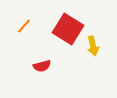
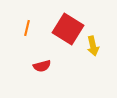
orange line: moved 3 px right, 2 px down; rotated 28 degrees counterclockwise
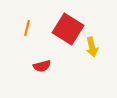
yellow arrow: moved 1 px left, 1 px down
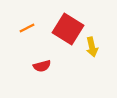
orange line: rotated 49 degrees clockwise
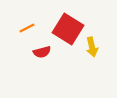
red semicircle: moved 14 px up
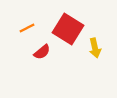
yellow arrow: moved 3 px right, 1 px down
red semicircle: rotated 24 degrees counterclockwise
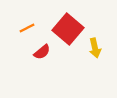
red square: rotated 8 degrees clockwise
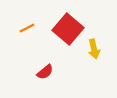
yellow arrow: moved 1 px left, 1 px down
red semicircle: moved 3 px right, 20 px down
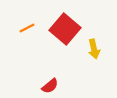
red square: moved 3 px left
red semicircle: moved 5 px right, 14 px down
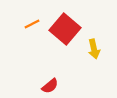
orange line: moved 5 px right, 4 px up
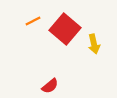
orange line: moved 1 px right, 3 px up
yellow arrow: moved 5 px up
